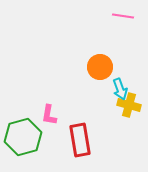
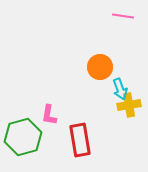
yellow cross: rotated 25 degrees counterclockwise
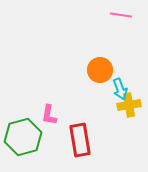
pink line: moved 2 px left, 1 px up
orange circle: moved 3 px down
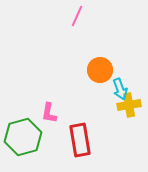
pink line: moved 44 px left, 1 px down; rotated 75 degrees counterclockwise
pink L-shape: moved 2 px up
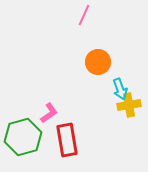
pink line: moved 7 px right, 1 px up
orange circle: moved 2 px left, 8 px up
pink L-shape: rotated 135 degrees counterclockwise
red rectangle: moved 13 px left
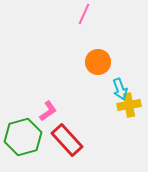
pink line: moved 1 px up
pink L-shape: moved 1 px left, 2 px up
red rectangle: rotated 32 degrees counterclockwise
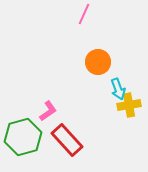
cyan arrow: moved 2 px left
